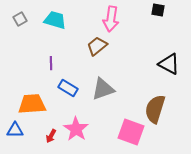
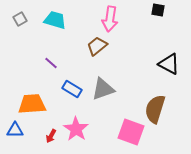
pink arrow: moved 1 px left
purple line: rotated 48 degrees counterclockwise
blue rectangle: moved 4 px right, 1 px down
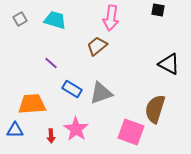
pink arrow: moved 1 px right, 1 px up
gray triangle: moved 2 px left, 4 px down
red arrow: rotated 32 degrees counterclockwise
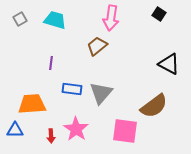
black square: moved 1 px right, 4 px down; rotated 24 degrees clockwise
purple line: rotated 56 degrees clockwise
blue rectangle: rotated 24 degrees counterclockwise
gray triangle: rotated 30 degrees counterclockwise
brown semicircle: moved 1 px left, 3 px up; rotated 144 degrees counterclockwise
pink square: moved 6 px left, 1 px up; rotated 12 degrees counterclockwise
